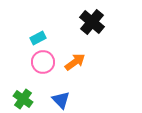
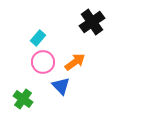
black cross: rotated 15 degrees clockwise
cyan rectangle: rotated 21 degrees counterclockwise
blue triangle: moved 14 px up
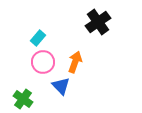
black cross: moved 6 px right
orange arrow: rotated 35 degrees counterclockwise
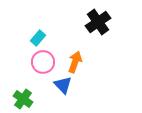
blue triangle: moved 2 px right, 1 px up
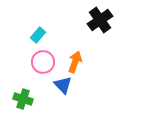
black cross: moved 2 px right, 2 px up
cyan rectangle: moved 3 px up
green cross: rotated 18 degrees counterclockwise
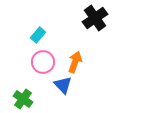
black cross: moved 5 px left, 2 px up
green cross: rotated 18 degrees clockwise
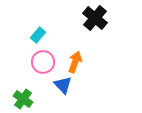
black cross: rotated 15 degrees counterclockwise
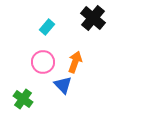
black cross: moved 2 px left
cyan rectangle: moved 9 px right, 8 px up
